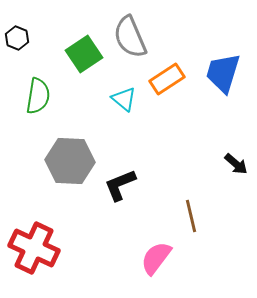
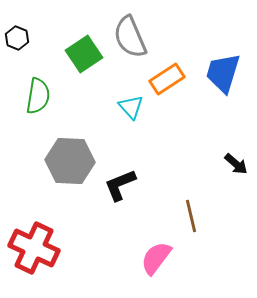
cyan triangle: moved 7 px right, 8 px down; rotated 8 degrees clockwise
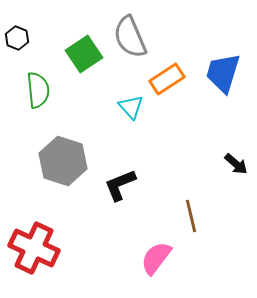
green semicircle: moved 6 px up; rotated 15 degrees counterclockwise
gray hexagon: moved 7 px left; rotated 15 degrees clockwise
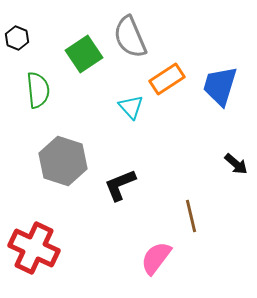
blue trapezoid: moved 3 px left, 13 px down
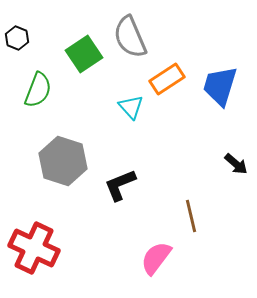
green semicircle: rotated 27 degrees clockwise
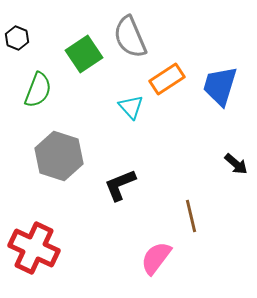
gray hexagon: moved 4 px left, 5 px up
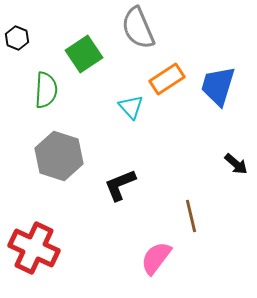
gray semicircle: moved 8 px right, 9 px up
blue trapezoid: moved 2 px left
green semicircle: moved 8 px right; rotated 18 degrees counterclockwise
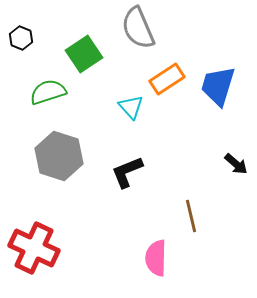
black hexagon: moved 4 px right
green semicircle: moved 2 px right, 2 px down; rotated 111 degrees counterclockwise
black L-shape: moved 7 px right, 13 px up
pink semicircle: rotated 36 degrees counterclockwise
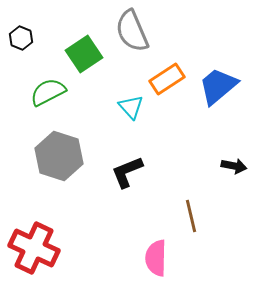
gray semicircle: moved 6 px left, 3 px down
blue trapezoid: rotated 33 degrees clockwise
green semicircle: rotated 9 degrees counterclockwise
black arrow: moved 2 px left, 2 px down; rotated 30 degrees counterclockwise
